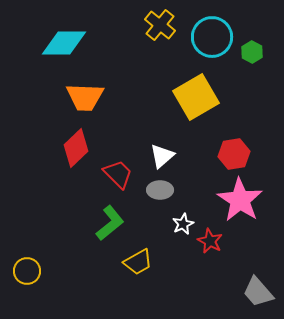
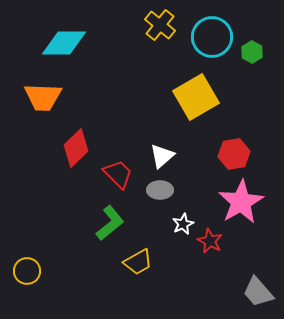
orange trapezoid: moved 42 px left
pink star: moved 1 px right, 2 px down; rotated 9 degrees clockwise
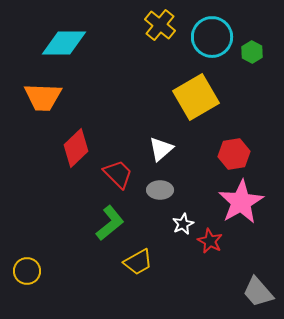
white triangle: moved 1 px left, 7 px up
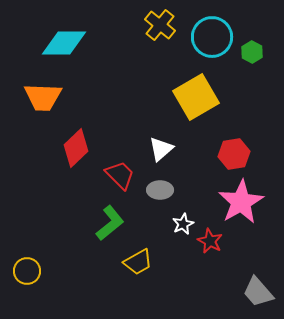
red trapezoid: moved 2 px right, 1 px down
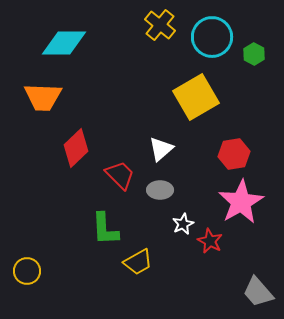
green hexagon: moved 2 px right, 2 px down
green L-shape: moved 5 px left, 6 px down; rotated 126 degrees clockwise
